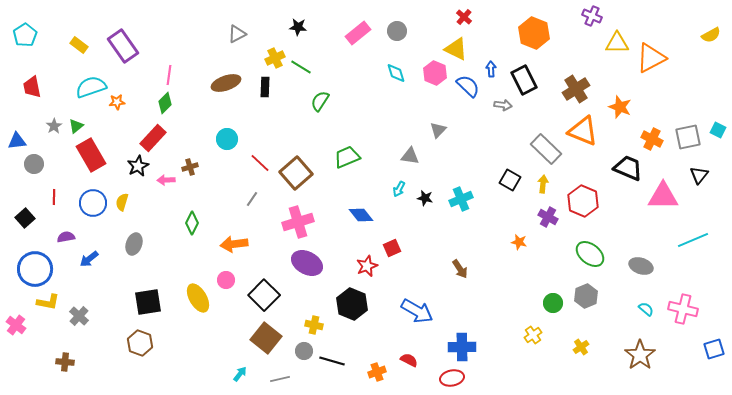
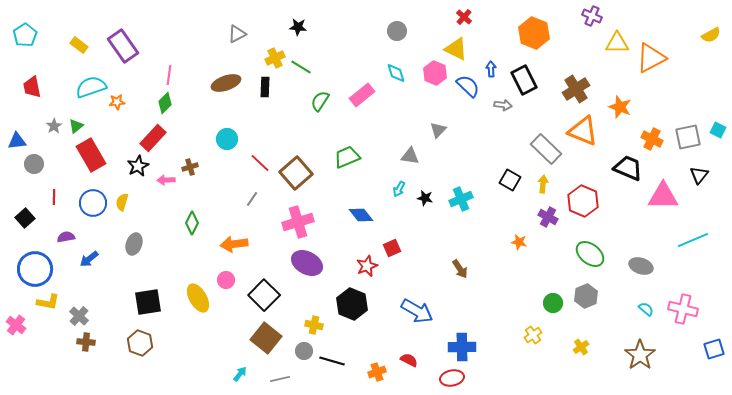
pink rectangle at (358, 33): moved 4 px right, 62 px down
brown cross at (65, 362): moved 21 px right, 20 px up
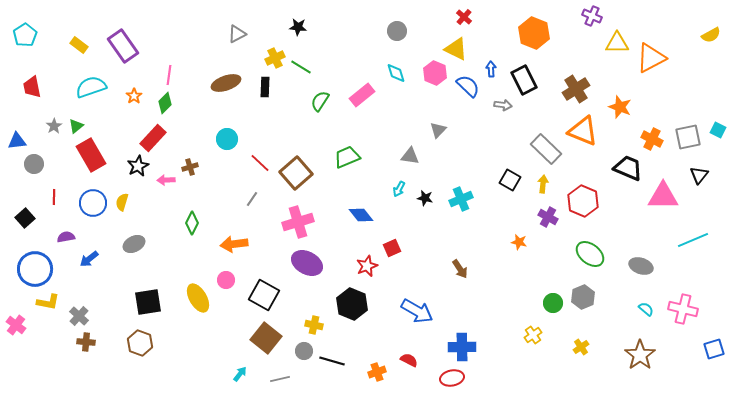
orange star at (117, 102): moved 17 px right, 6 px up; rotated 28 degrees counterclockwise
gray ellipse at (134, 244): rotated 45 degrees clockwise
black square at (264, 295): rotated 16 degrees counterclockwise
gray hexagon at (586, 296): moved 3 px left, 1 px down
